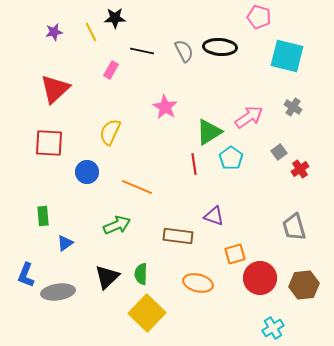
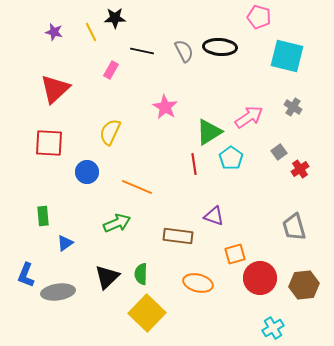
purple star: rotated 24 degrees clockwise
green arrow: moved 2 px up
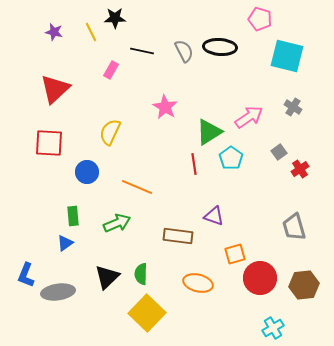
pink pentagon: moved 1 px right, 2 px down
green rectangle: moved 30 px right
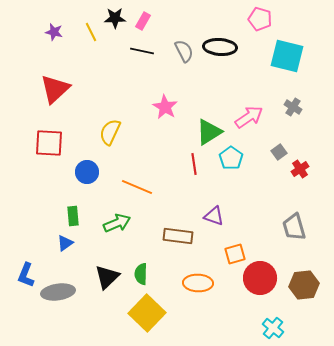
pink rectangle: moved 32 px right, 49 px up
orange ellipse: rotated 12 degrees counterclockwise
cyan cross: rotated 20 degrees counterclockwise
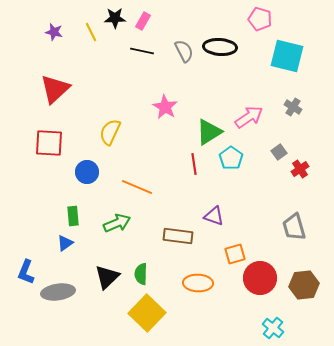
blue L-shape: moved 3 px up
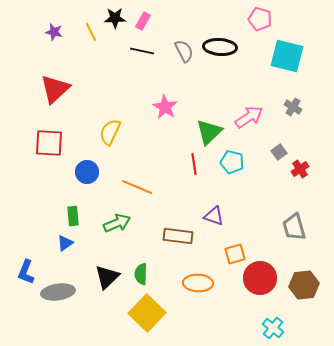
green triangle: rotated 12 degrees counterclockwise
cyan pentagon: moved 1 px right, 4 px down; rotated 20 degrees counterclockwise
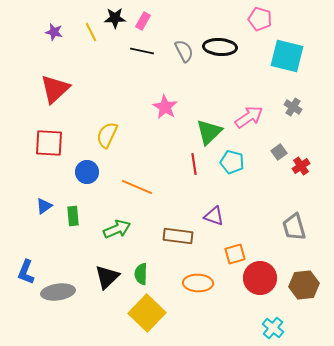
yellow semicircle: moved 3 px left, 3 px down
red cross: moved 1 px right, 3 px up
green arrow: moved 6 px down
blue triangle: moved 21 px left, 37 px up
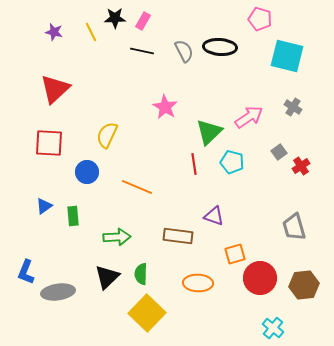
green arrow: moved 8 px down; rotated 20 degrees clockwise
